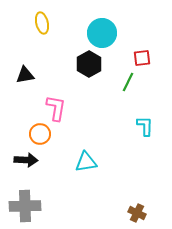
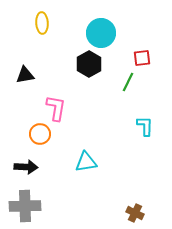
yellow ellipse: rotated 10 degrees clockwise
cyan circle: moved 1 px left
black arrow: moved 7 px down
brown cross: moved 2 px left
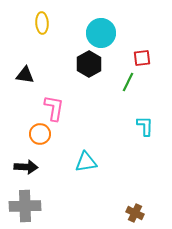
black triangle: rotated 18 degrees clockwise
pink L-shape: moved 2 px left
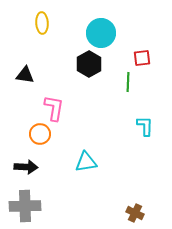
green line: rotated 24 degrees counterclockwise
